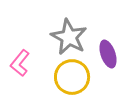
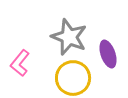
gray star: rotated 6 degrees counterclockwise
yellow circle: moved 1 px right, 1 px down
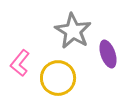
gray star: moved 4 px right, 6 px up; rotated 9 degrees clockwise
yellow circle: moved 15 px left
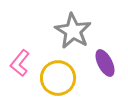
purple ellipse: moved 3 px left, 9 px down; rotated 8 degrees counterclockwise
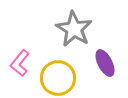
gray star: moved 1 px right, 2 px up
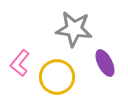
gray star: rotated 24 degrees counterclockwise
yellow circle: moved 1 px left, 1 px up
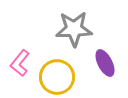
gray star: rotated 9 degrees counterclockwise
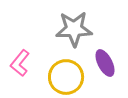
yellow circle: moved 9 px right
